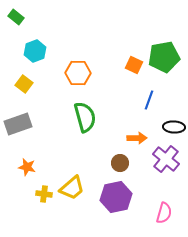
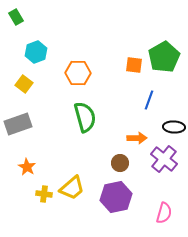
green rectangle: rotated 21 degrees clockwise
cyan hexagon: moved 1 px right, 1 px down
green pentagon: rotated 20 degrees counterclockwise
orange square: rotated 18 degrees counterclockwise
purple cross: moved 2 px left
orange star: rotated 18 degrees clockwise
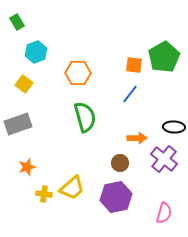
green rectangle: moved 1 px right, 5 px down
blue line: moved 19 px left, 6 px up; rotated 18 degrees clockwise
orange star: rotated 24 degrees clockwise
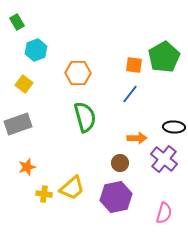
cyan hexagon: moved 2 px up
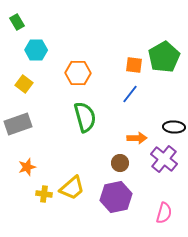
cyan hexagon: rotated 20 degrees clockwise
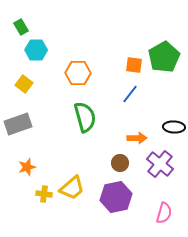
green rectangle: moved 4 px right, 5 px down
purple cross: moved 4 px left, 5 px down
